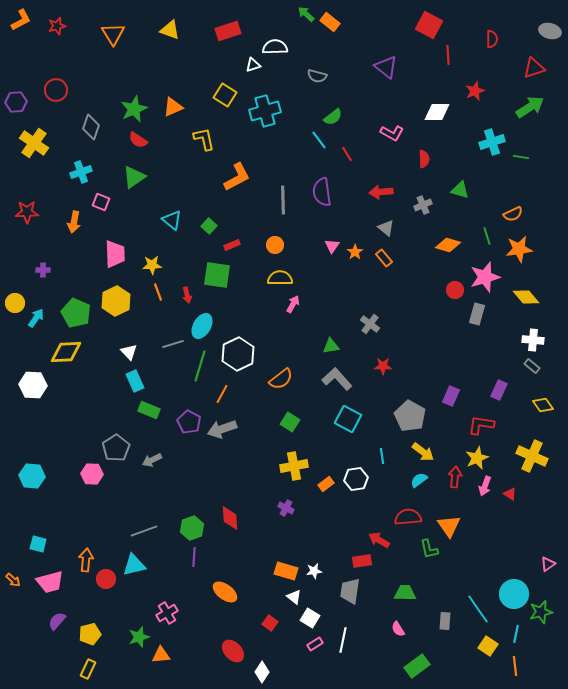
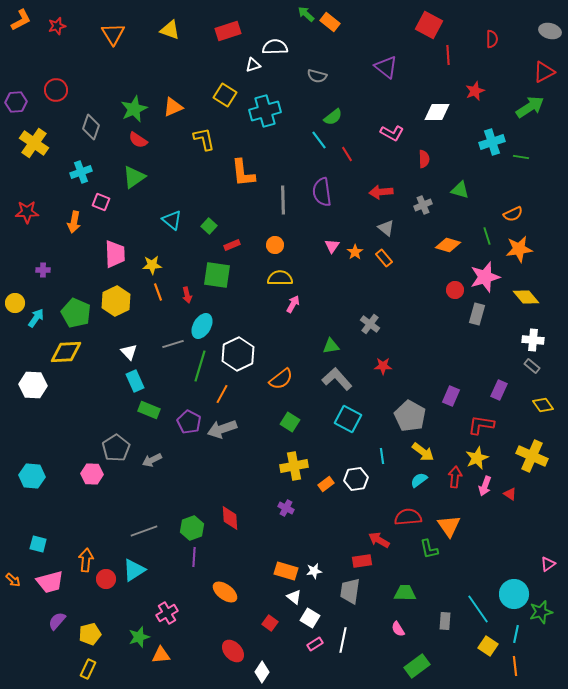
red triangle at (534, 68): moved 10 px right, 4 px down; rotated 10 degrees counterclockwise
orange L-shape at (237, 177): moved 6 px right, 4 px up; rotated 112 degrees clockwise
cyan triangle at (134, 565): moved 5 px down; rotated 20 degrees counterclockwise
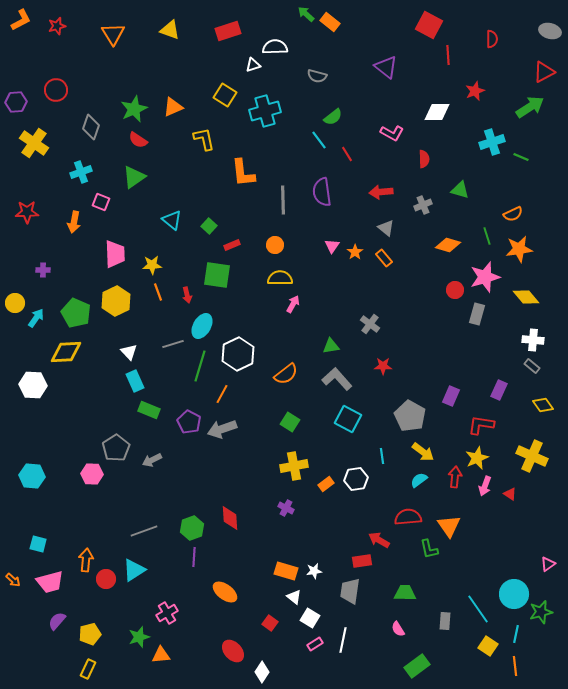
green line at (521, 157): rotated 14 degrees clockwise
orange semicircle at (281, 379): moved 5 px right, 5 px up
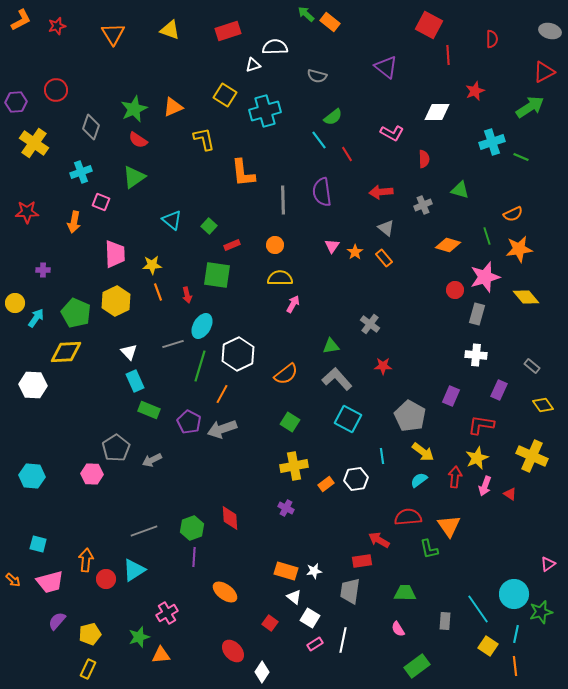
white cross at (533, 340): moved 57 px left, 15 px down
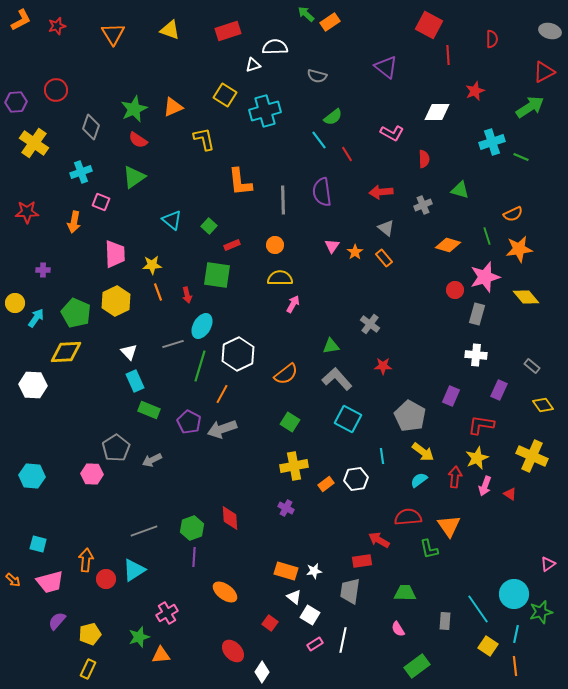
orange rectangle at (330, 22): rotated 72 degrees counterclockwise
orange L-shape at (243, 173): moved 3 px left, 9 px down
white square at (310, 618): moved 3 px up
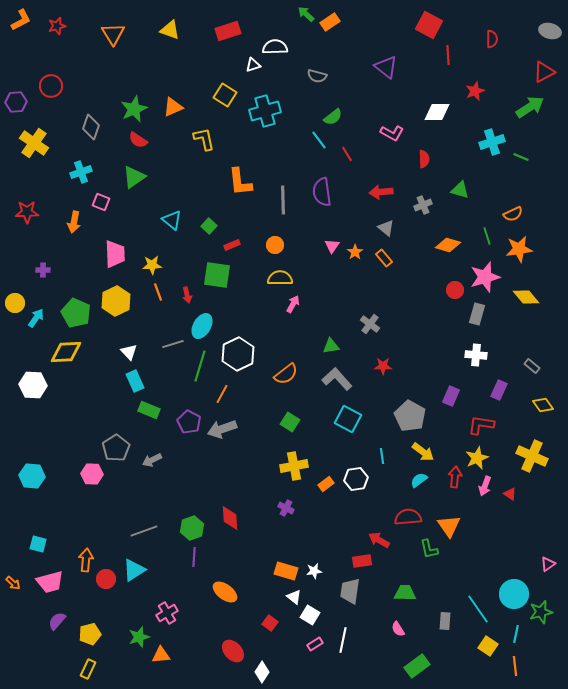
red circle at (56, 90): moved 5 px left, 4 px up
orange arrow at (13, 580): moved 3 px down
